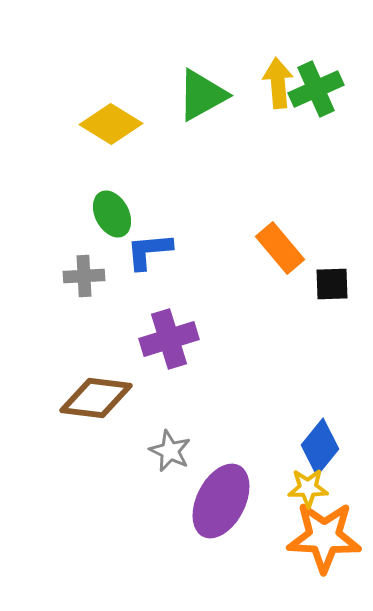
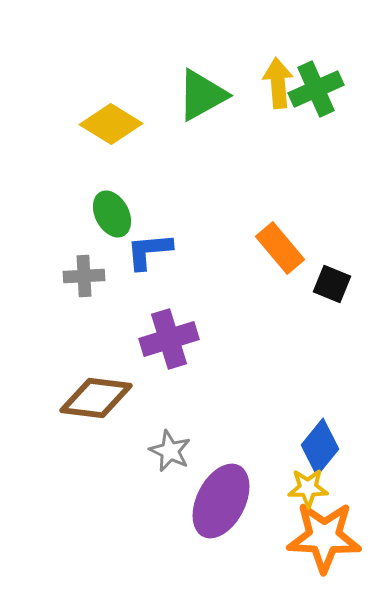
black square: rotated 24 degrees clockwise
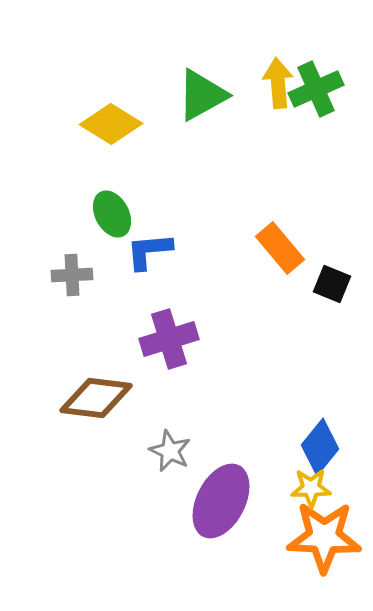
gray cross: moved 12 px left, 1 px up
yellow star: moved 3 px right
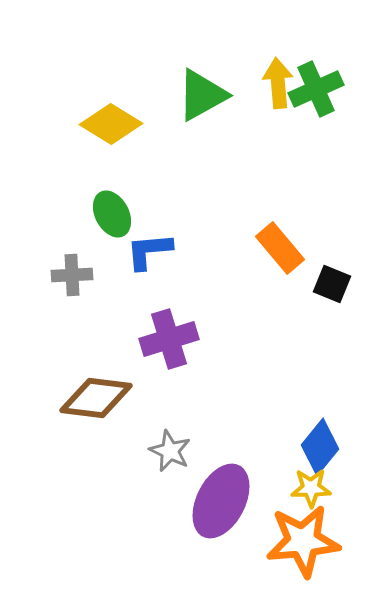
orange star: moved 21 px left, 4 px down; rotated 8 degrees counterclockwise
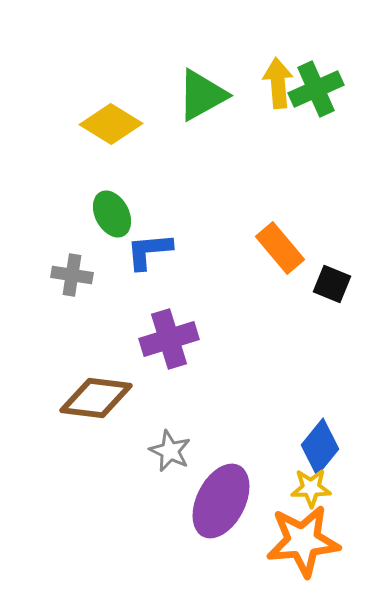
gray cross: rotated 12 degrees clockwise
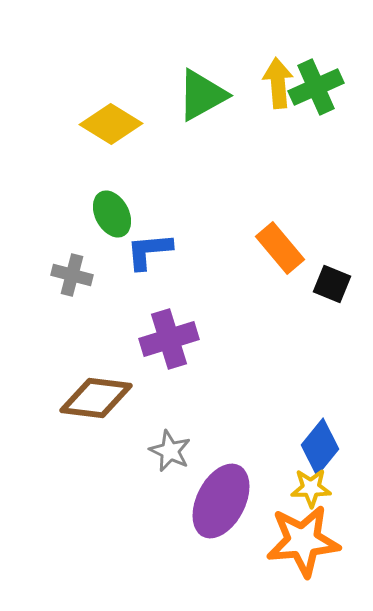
green cross: moved 2 px up
gray cross: rotated 6 degrees clockwise
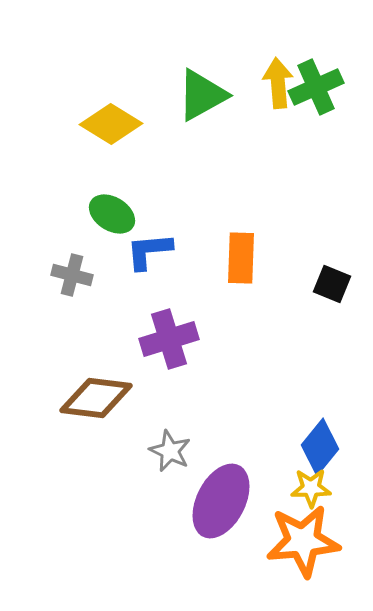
green ellipse: rotated 30 degrees counterclockwise
orange rectangle: moved 39 px left, 10 px down; rotated 42 degrees clockwise
